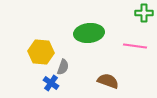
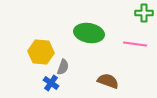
green ellipse: rotated 16 degrees clockwise
pink line: moved 2 px up
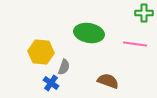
gray semicircle: moved 1 px right
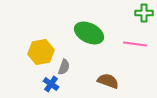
green ellipse: rotated 16 degrees clockwise
yellow hexagon: rotated 15 degrees counterclockwise
blue cross: moved 1 px down
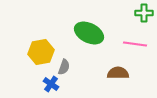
brown semicircle: moved 10 px right, 8 px up; rotated 20 degrees counterclockwise
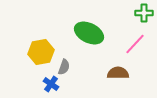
pink line: rotated 55 degrees counterclockwise
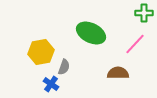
green ellipse: moved 2 px right
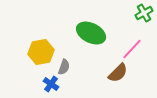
green cross: rotated 30 degrees counterclockwise
pink line: moved 3 px left, 5 px down
brown semicircle: rotated 135 degrees clockwise
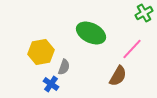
brown semicircle: moved 3 px down; rotated 15 degrees counterclockwise
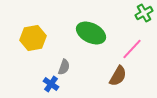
yellow hexagon: moved 8 px left, 14 px up
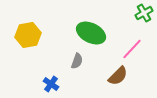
yellow hexagon: moved 5 px left, 3 px up
gray semicircle: moved 13 px right, 6 px up
brown semicircle: rotated 15 degrees clockwise
